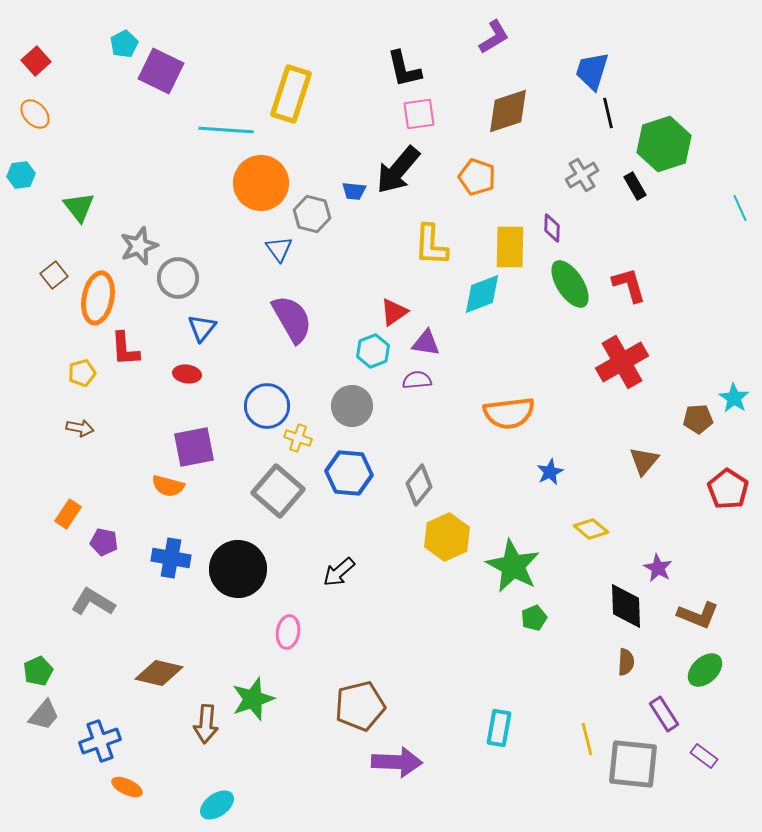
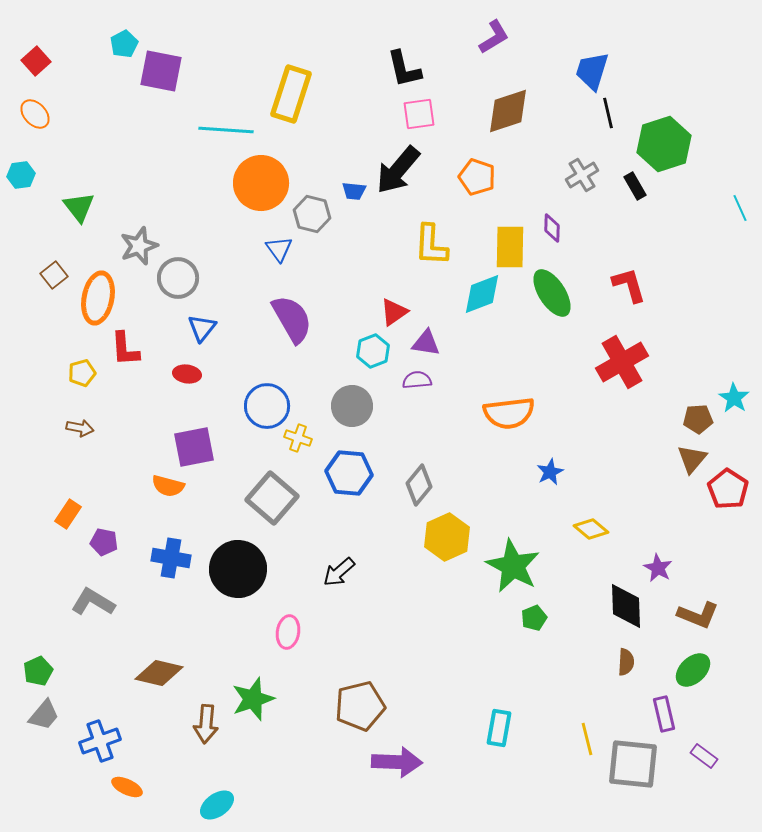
purple square at (161, 71): rotated 15 degrees counterclockwise
green ellipse at (570, 284): moved 18 px left, 9 px down
brown triangle at (644, 461): moved 48 px right, 2 px up
gray square at (278, 491): moved 6 px left, 7 px down
green ellipse at (705, 670): moved 12 px left
purple rectangle at (664, 714): rotated 20 degrees clockwise
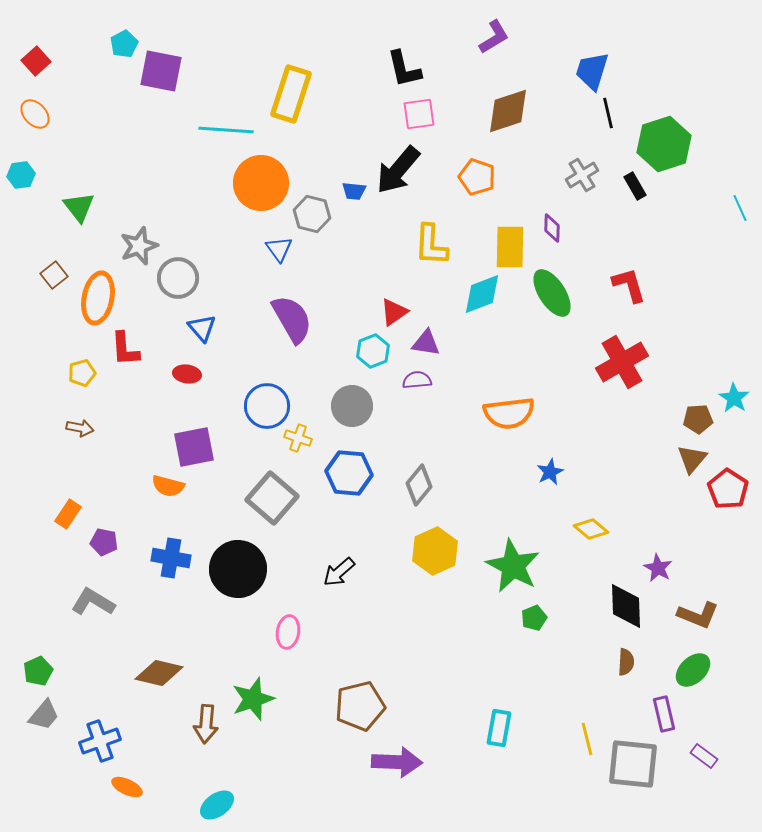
blue triangle at (202, 328): rotated 20 degrees counterclockwise
yellow hexagon at (447, 537): moved 12 px left, 14 px down
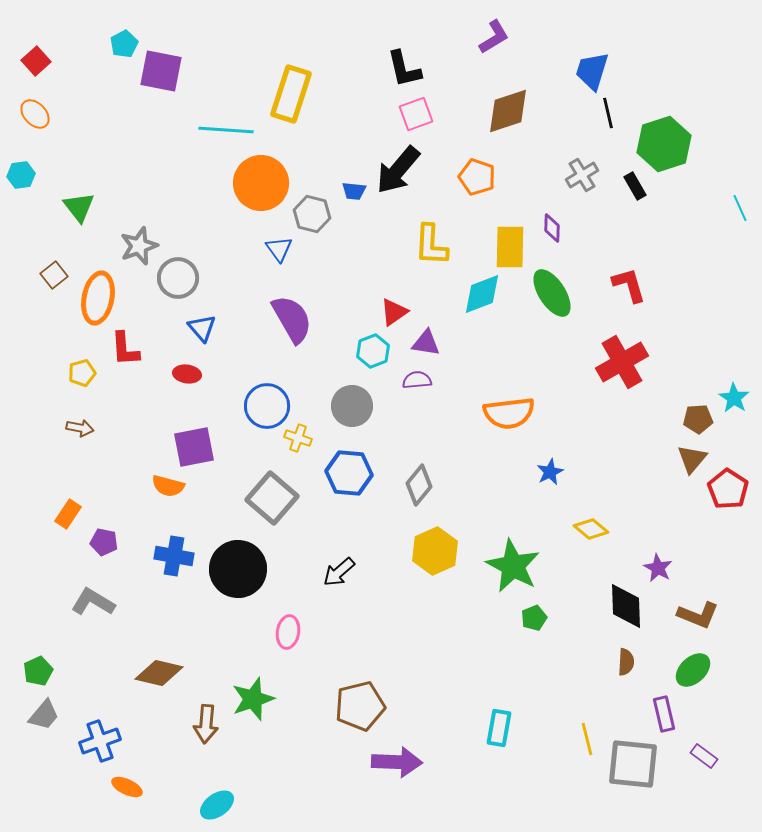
pink square at (419, 114): moved 3 px left; rotated 12 degrees counterclockwise
blue cross at (171, 558): moved 3 px right, 2 px up
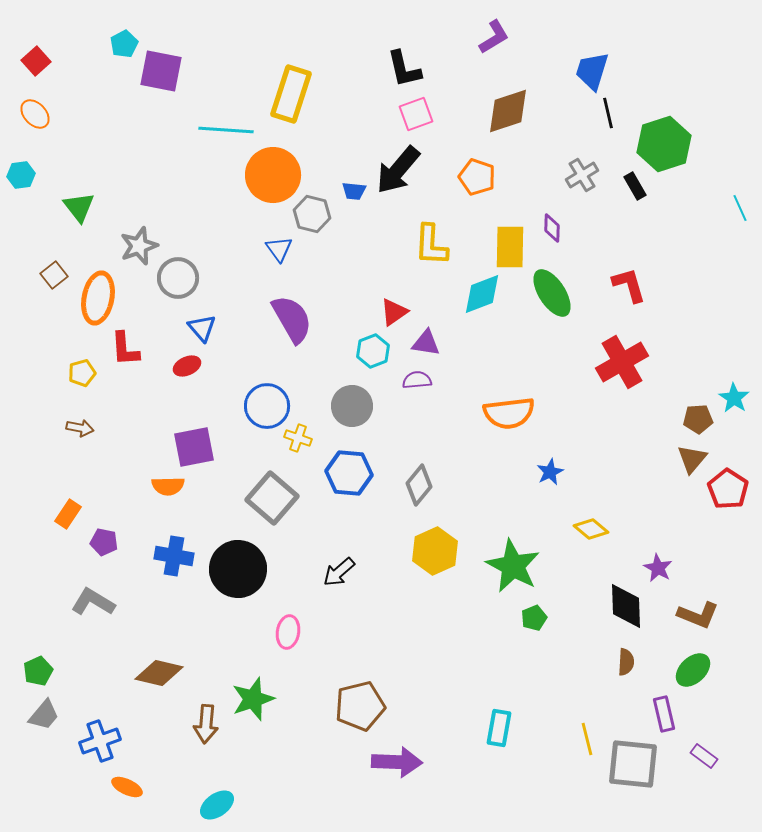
orange circle at (261, 183): moved 12 px right, 8 px up
red ellipse at (187, 374): moved 8 px up; rotated 32 degrees counterclockwise
orange semicircle at (168, 486): rotated 16 degrees counterclockwise
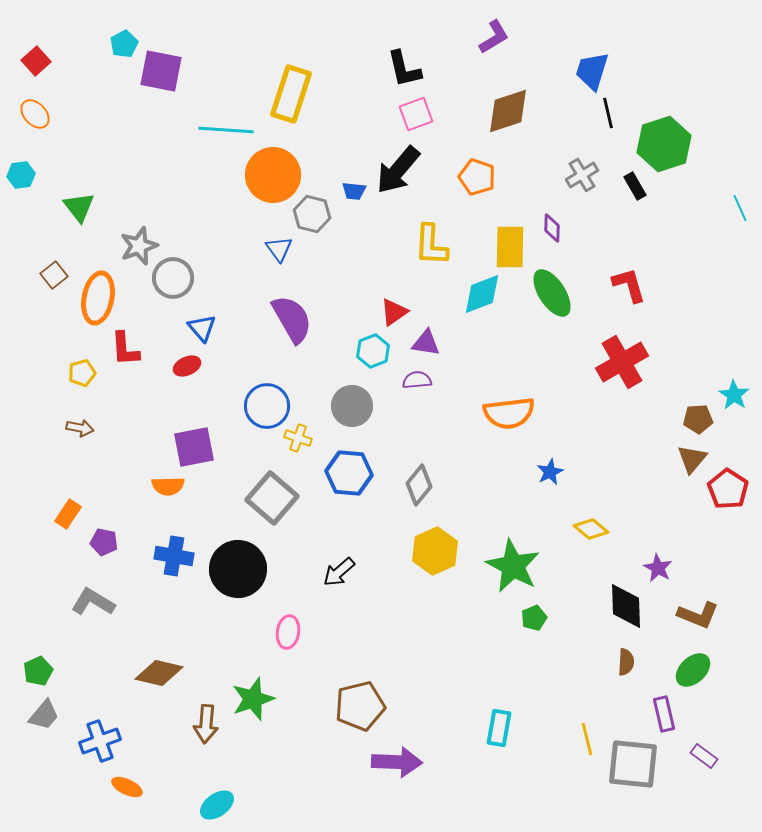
gray circle at (178, 278): moved 5 px left
cyan star at (734, 398): moved 3 px up
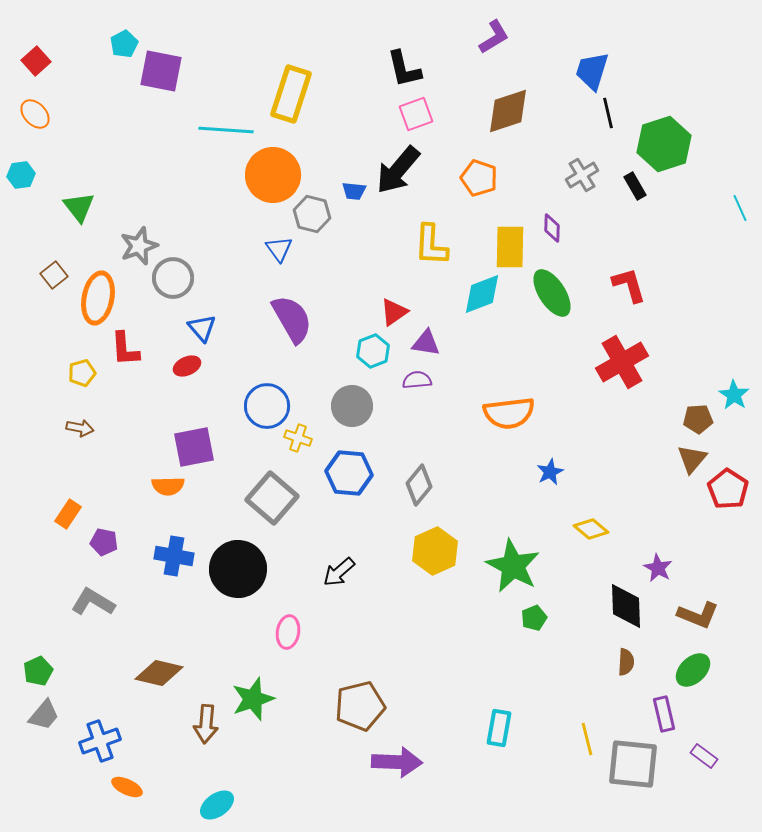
orange pentagon at (477, 177): moved 2 px right, 1 px down
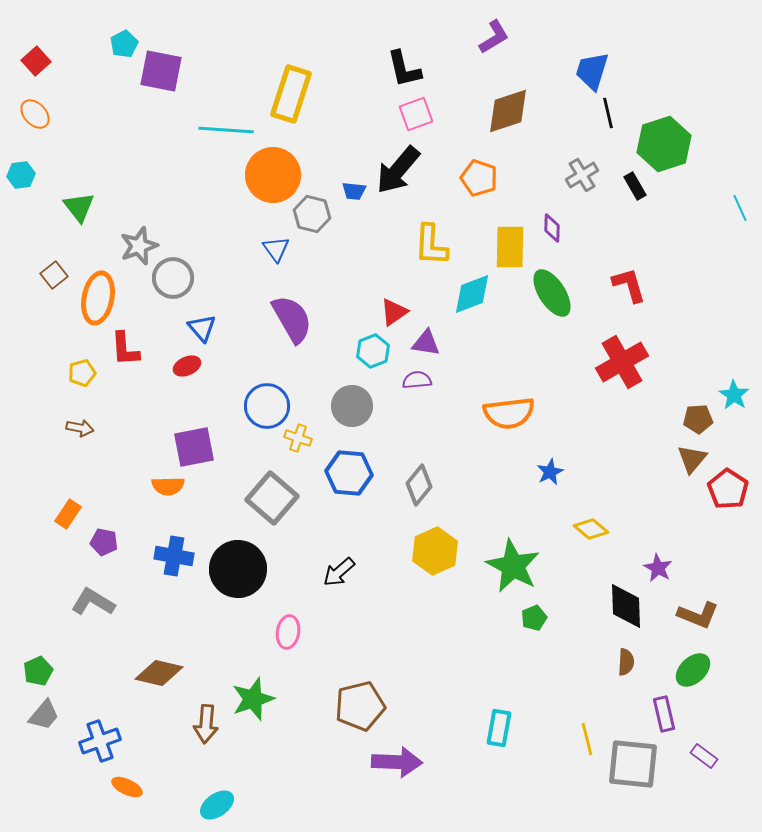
blue triangle at (279, 249): moved 3 px left
cyan diamond at (482, 294): moved 10 px left
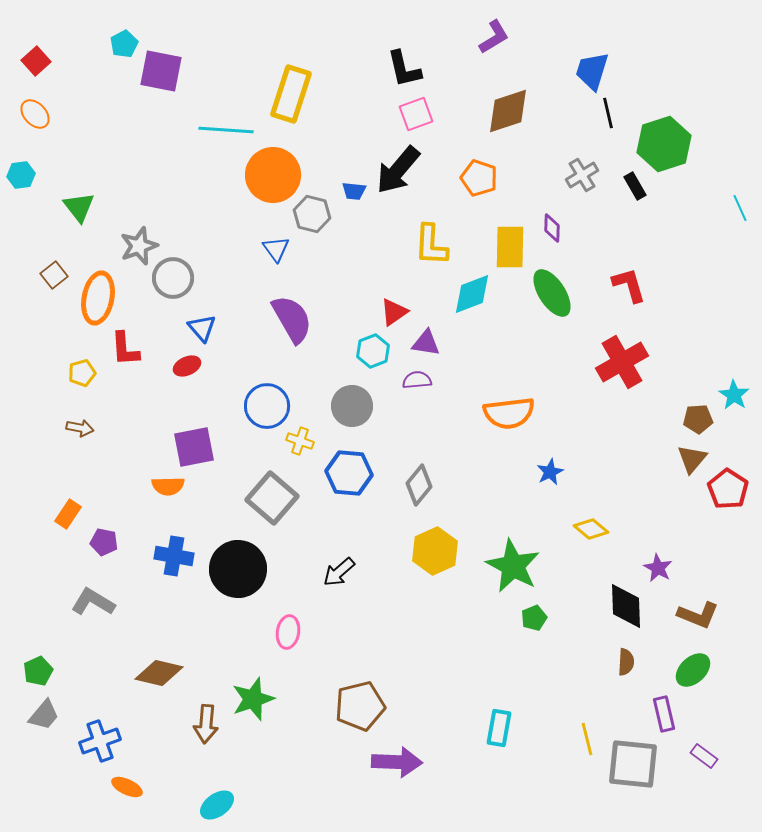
yellow cross at (298, 438): moved 2 px right, 3 px down
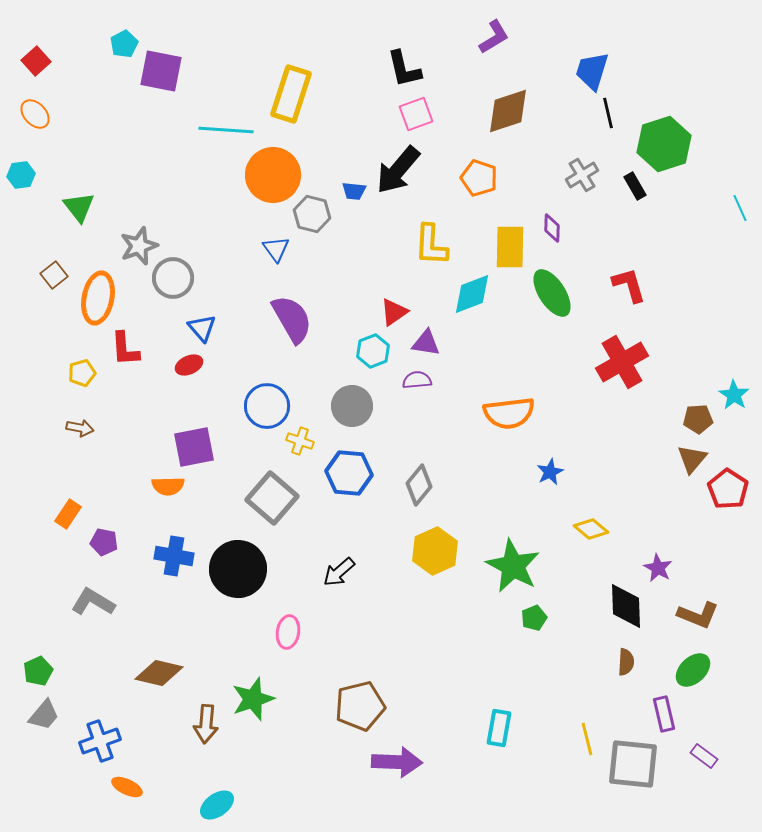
red ellipse at (187, 366): moved 2 px right, 1 px up
